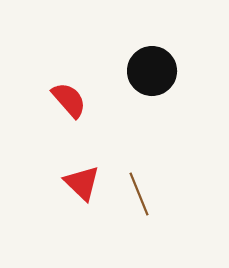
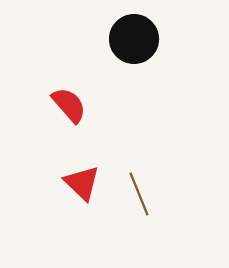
black circle: moved 18 px left, 32 px up
red semicircle: moved 5 px down
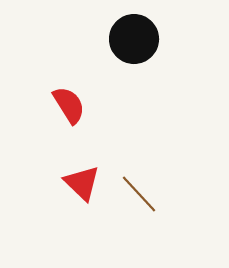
red semicircle: rotated 9 degrees clockwise
brown line: rotated 21 degrees counterclockwise
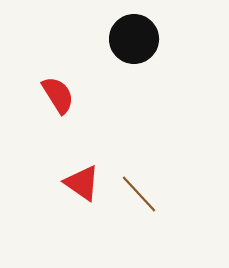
red semicircle: moved 11 px left, 10 px up
red triangle: rotated 9 degrees counterclockwise
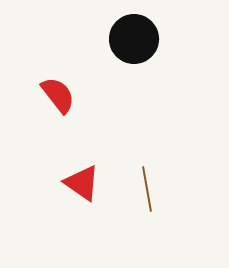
red semicircle: rotated 6 degrees counterclockwise
brown line: moved 8 px right, 5 px up; rotated 33 degrees clockwise
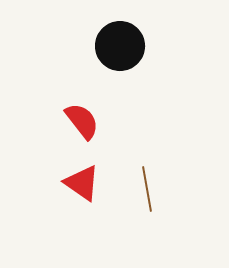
black circle: moved 14 px left, 7 px down
red semicircle: moved 24 px right, 26 px down
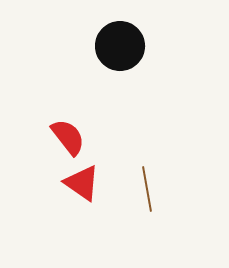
red semicircle: moved 14 px left, 16 px down
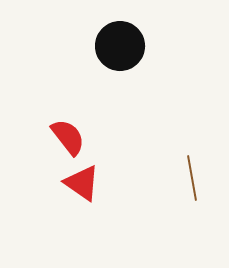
brown line: moved 45 px right, 11 px up
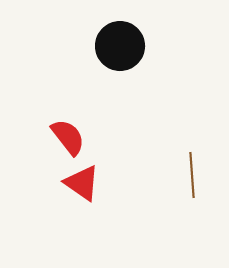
brown line: moved 3 px up; rotated 6 degrees clockwise
